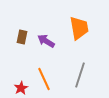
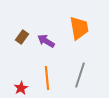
brown rectangle: rotated 24 degrees clockwise
orange line: moved 3 px right, 1 px up; rotated 20 degrees clockwise
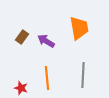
gray line: moved 3 px right; rotated 15 degrees counterclockwise
red star: rotated 24 degrees counterclockwise
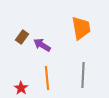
orange trapezoid: moved 2 px right
purple arrow: moved 4 px left, 4 px down
red star: rotated 16 degrees clockwise
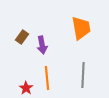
purple arrow: rotated 132 degrees counterclockwise
red star: moved 5 px right
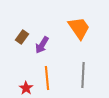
orange trapezoid: moved 2 px left; rotated 25 degrees counterclockwise
purple arrow: rotated 42 degrees clockwise
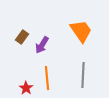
orange trapezoid: moved 2 px right, 3 px down
